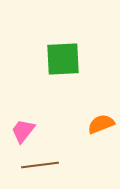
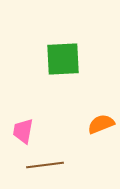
pink trapezoid: rotated 28 degrees counterclockwise
brown line: moved 5 px right
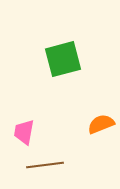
green square: rotated 12 degrees counterclockwise
pink trapezoid: moved 1 px right, 1 px down
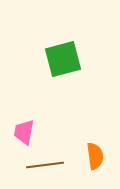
orange semicircle: moved 6 px left, 32 px down; rotated 104 degrees clockwise
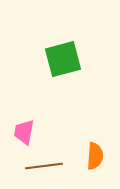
orange semicircle: rotated 12 degrees clockwise
brown line: moved 1 px left, 1 px down
